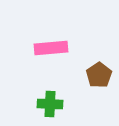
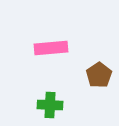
green cross: moved 1 px down
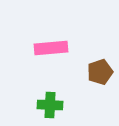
brown pentagon: moved 1 px right, 3 px up; rotated 15 degrees clockwise
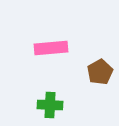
brown pentagon: rotated 10 degrees counterclockwise
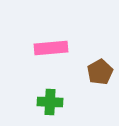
green cross: moved 3 px up
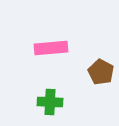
brown pentagon: moved 1 px right; rotated 15 degrees counterclockwise
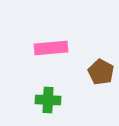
green cross: moved 2 px left, 2 px up
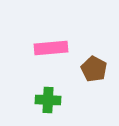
brown pentagon: moved 7 px left, 3 px up
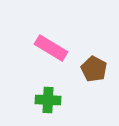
pink rectangle: rotated 36 degrees clockwise
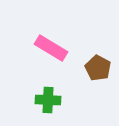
brown pentagon: moved 4 px right, 1 px up
